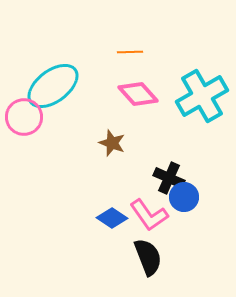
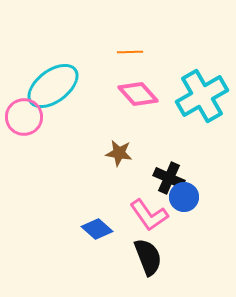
brown star: moved 7 px right, 10 px down; rotated 12 degrees counterclockwise
blue diamond: moved 15 px left, 11 px down; rotated 8 degrees clockwise
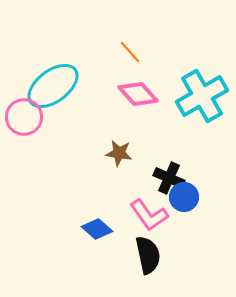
orange line: rotated 50 degrees clockwise
black semicircle: moved 2 px up; rotated 9 degrees clockwise
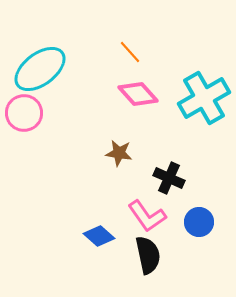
cyan ellipse: moved 13 px left, 17 px up
cyan cross: moved 2 px right, 2 px down
pink circle: moved 4 px up
blue circle: moved 15 px right, 25 px down
pink L-shape: moved 2 px left, 1 px down
blue diamond: moved 2 px right, 7 px down
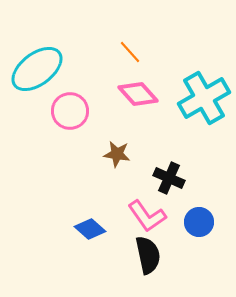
cyan ellipse: moved 3 px left
pink circle: moved 46 px right, 2 px up
brown star: moved 2 px left, 1 px down
blue diamond: moved 9 px left, 7 px up
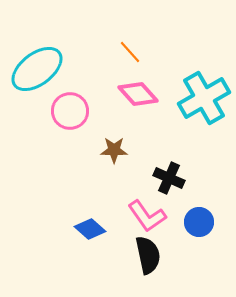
brown star: moved 3 px left, 4 px up; rotated 8 degrees counterclockwise
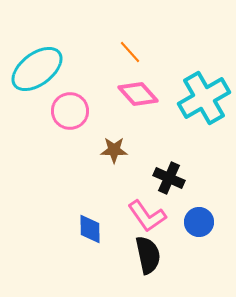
blue diamond: rotated 48 degrees clockwise
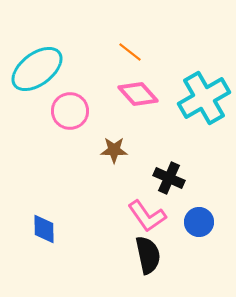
orange line: rotated 10 degrees counterclockwise
blue diamond: moved 46 px left
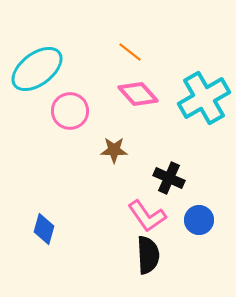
blue circle: moved 2 px up
blue diamond: rotated 16 degrees clockwise
black semicircle: rotated 9 degrees clockwise
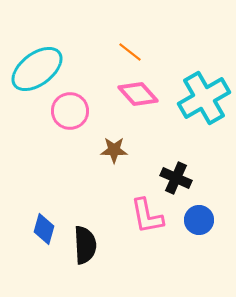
black cross: moved 7 px right
pink L-shape: rotated 24 degrees clockwise
black semicircle: moved 63 px left, 10 px up
